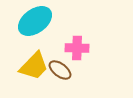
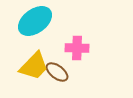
brown ellipse: moved 3 px left, 2 px down
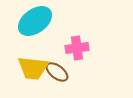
pink cross: rotated 10 degrees counterclockwise
yellow trapezoid: moved 1 px left, 2 px down; rotated 52 degrees clockwise
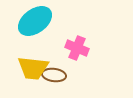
pink cross: rotated 30 degrees clockwise
brown ellipse: moved 3 px left, 3 px down; rotated 30 degrees counterclockwise
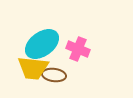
cyan ellipse: moved 7 px right, 23 px down
pink cross: moved 1 px right, 1 px down
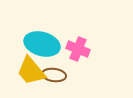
cyan ellipse: rotated 52 degrees clockwise
yellow trapezoid: moved 2 px left, 3 px down; rotated 44 degrees clockwise
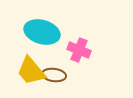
cyan ellipse: moved 12 px up
pink cross: moved 1 px right, 1 px down
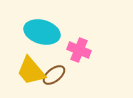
brown ellipse: rotated 45 degrees counterclockwise
